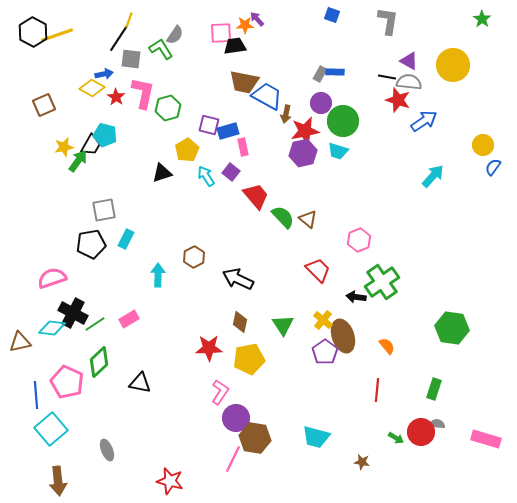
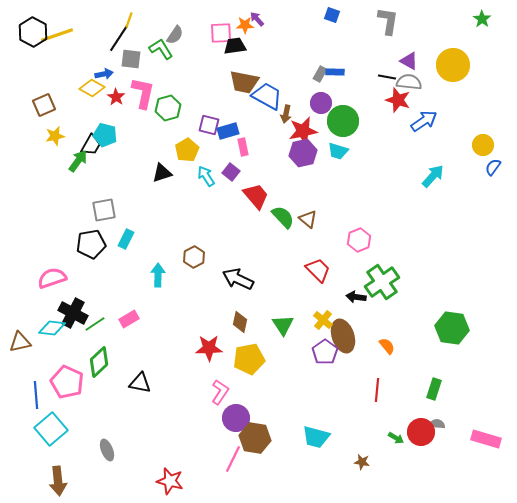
red star at (305, 131): moved 2 px left
yellow star at (64, 147): moved 9 px left, 11 px up
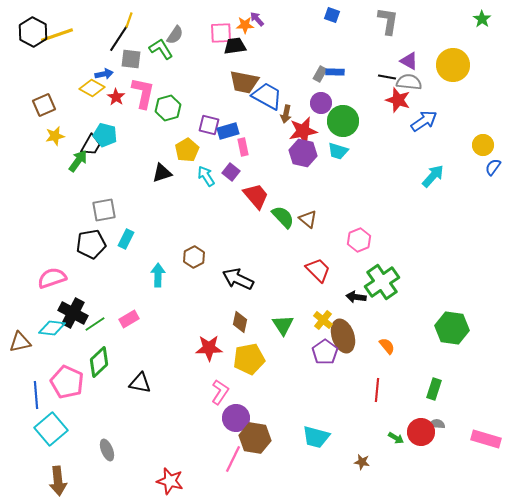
purple hexagon at (303, 153): rotated 24 degrees clockwise
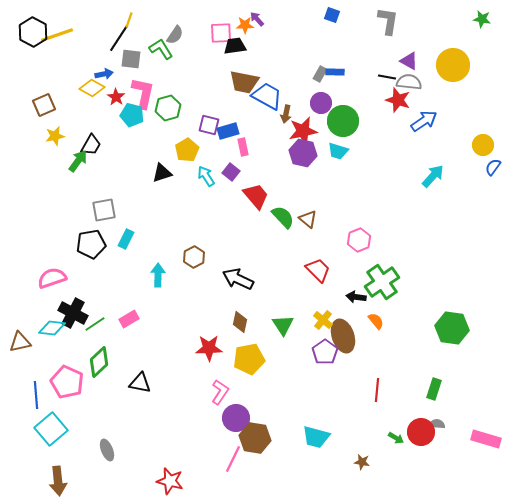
green star at (482, 19): rotated 24 degrees counterclockwise
cyan pentagon at (105, 135): moved 27 px right, 20 px up
orange semicircle at (387, 346): moved 11 px left, 25 px up
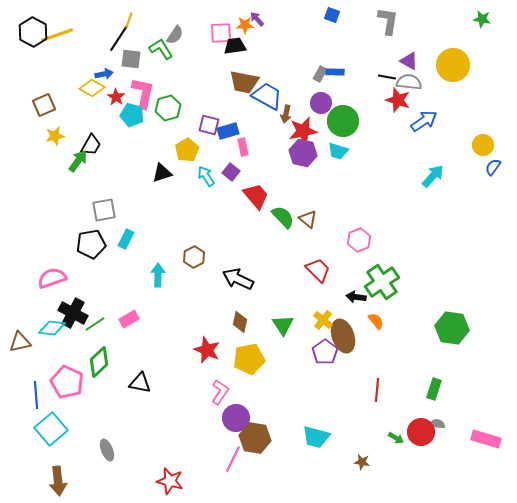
red star at (209, 348): moved 2 px left, 2 px down; rotated 24 degrees clockwise
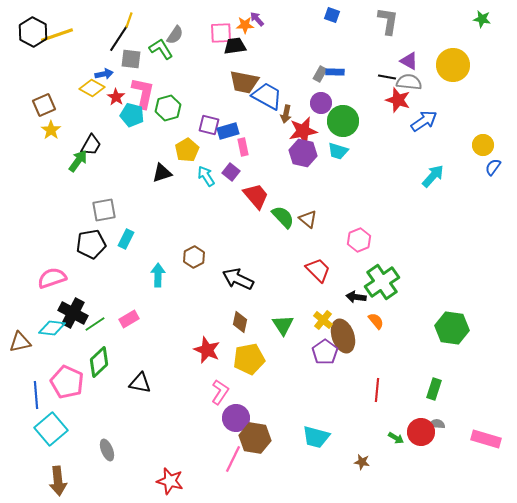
yellow star at (55, 136): moved 4 px left, 6 px up; rotated 24 degrees counterclockwise
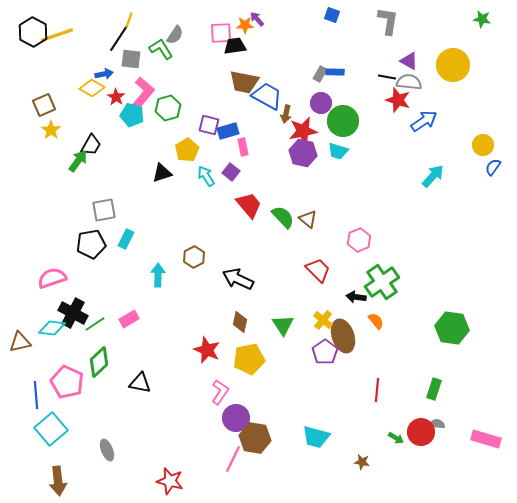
pink L-shape at (143, 93): rotated 28 degrees clockwise
red trapezoid at (256, 196): moved 7 px left, 9 px down
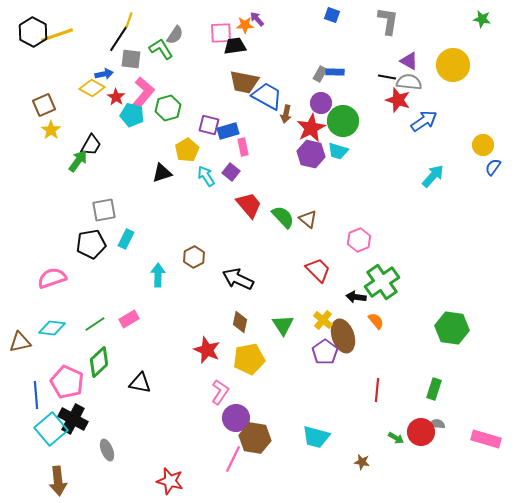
red star at (303, 131): moved 8 px right, 3 px up; rotated 16 degrees counterclockwise
purple hexagon at (303, 153): moved 8 px right, 1 px down
black cross at (73, 313): moved 106 px down
